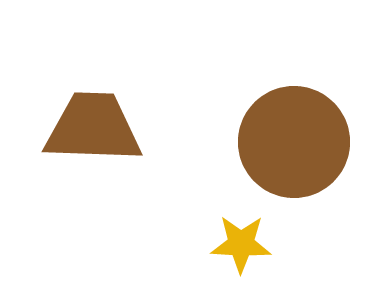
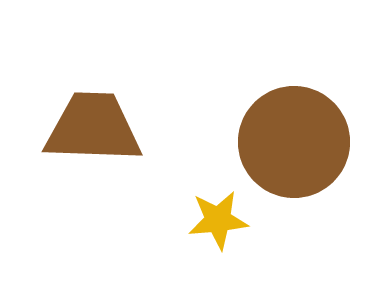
yellow star: moved 23 px left, 24 px up; rotated 8 degrees counterclockwise
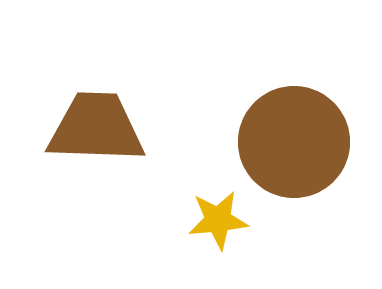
brown trapezoid: moved 3 px right
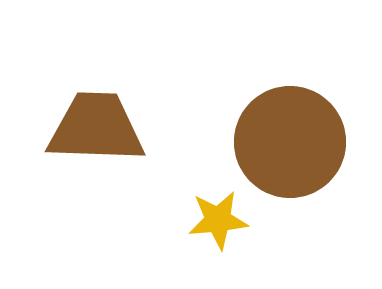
brown circle: moved 4 px left
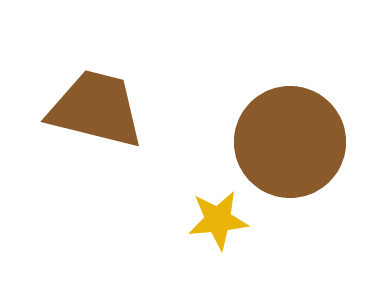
brown trapezoid: moved 19 px up; rotated 12 degrees clockwise
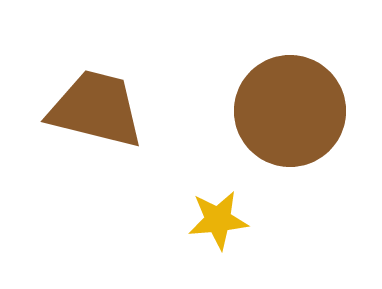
brown circle: moved 31 px up
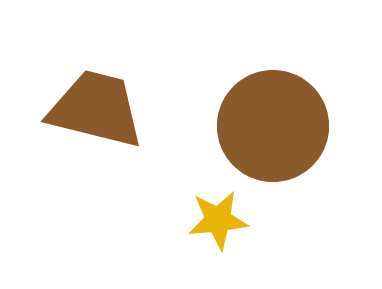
brown circle: moved 17 px left, 15 px down
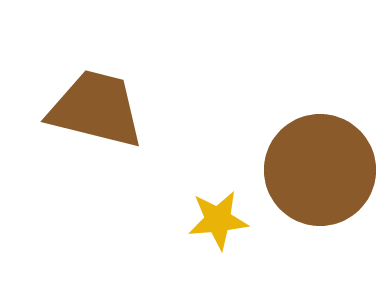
brown circle: moved 47 px right, 44 px down
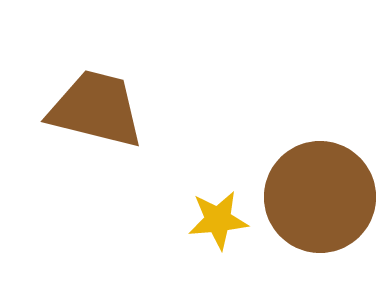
brown circle: moved 27 px down
